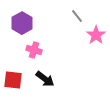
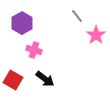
red square: rotated 24 degrees clockwise
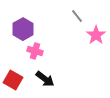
purple hexagon: moved 1 px right, 6 px down
pink cross: moved 1 px right, 1 px down
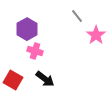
purple hexagon: moved 4 px right
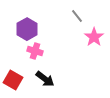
pink star: moved 2 px left, 2 px down
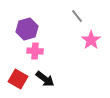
purple hexagon: rotated 15 degrees clockwise
pink star: moved 3 px left, 3 px down
pink cross: rotated 14 degrees counterclockwise
red square: moved 5 px right, 1 px up
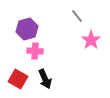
black arrow: rotated 30 degrees clockwise
